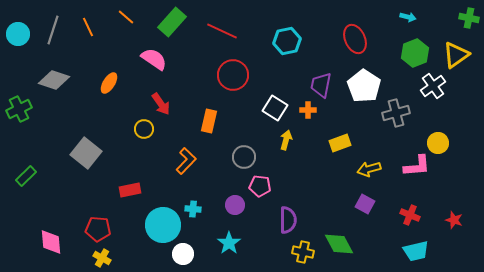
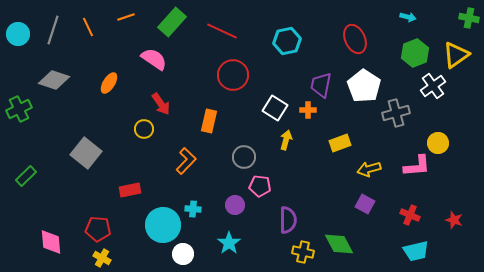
orange line at (126, 17): rotated 60 degrees counterclockwise
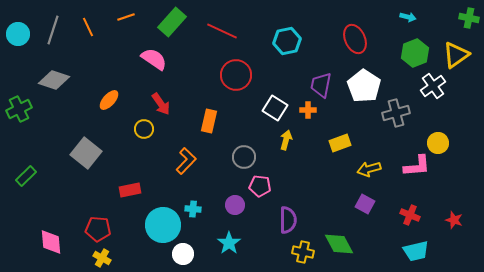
red circle at (233, 75): moved 3 px right
orange ellipse at (109, 83): moved 17 px down; rotated 10 degrees clockwise
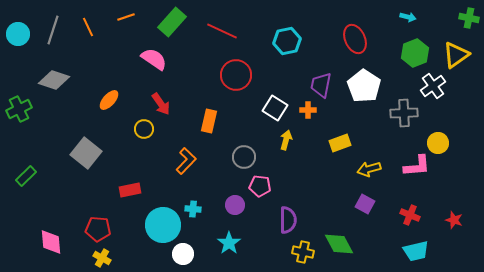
gray cross at (396, 113): moved 8 px right; rotated 12 degrees clockwise
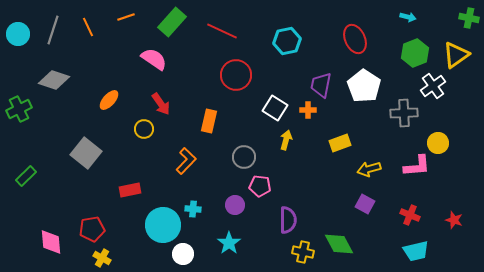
red pentagon at (98, 229): moved 6 px left; rotated 15 degrees counterclockwise
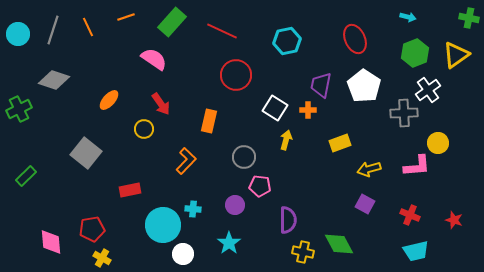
white cross at (433, 86): moved 5 px left, 4 px down
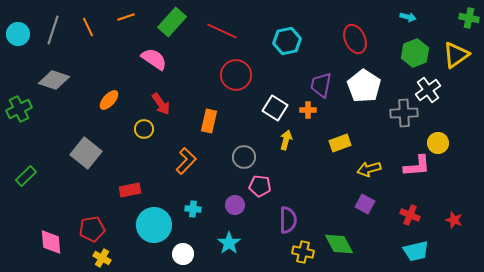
cyan circle at (163, 225): moved 9 px left
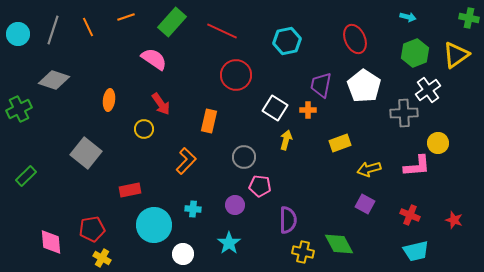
orange ellipse at (109, 100): rotated 35 degrees counterclockwise
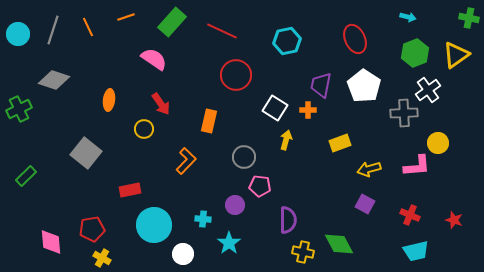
cyan cross at (193, 209): moved 10 px right, 10 px down
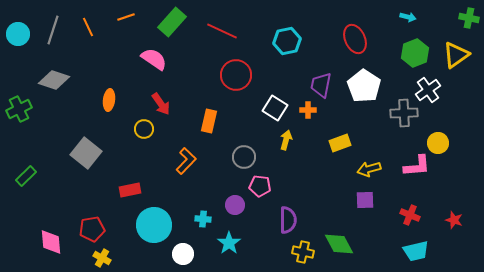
purple square at (365, 204): moved 4 px up; rotated 30 degrees counterclockwise
